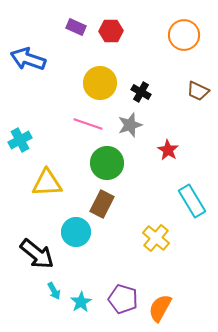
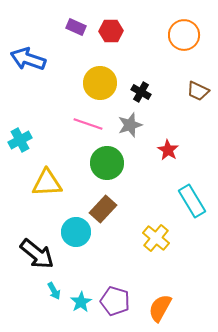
brown rectangle: moved 1 px right, 5 px down; rotated 16 degrees clockwise
purple pentagon: moved 8 px left, 2 px down
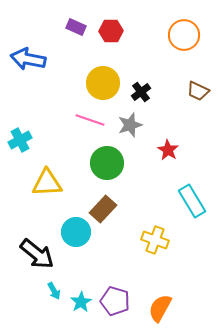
blue arrow: rotated 8 degrees counterclockwise
yellow circle: moved 3 px right
black cross: rotated 24 degrees clockwise
pink line: moved 2 px right, 4 px up
yellow cross: moved 1 px left, 2 px down; rotated 20 degrees counterclockwise
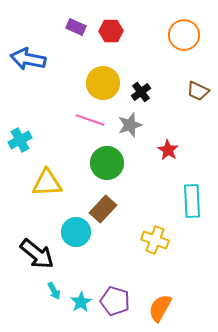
cyan rectangle: rotated 28 degrees clockwise
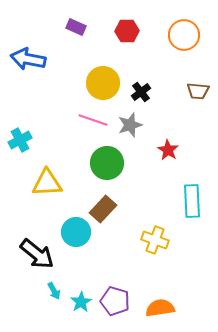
red hexagon: moved 16 px right
brown trapezoid: rotated 20 degrees counterclockwise
pink line: moved 3 px right
orange semicircle: rotated 52 degrees clockwise
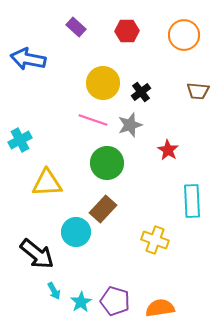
purple rectangle: rotated 18 degrees clockwise
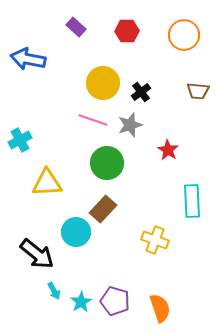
orange semicircle: rotated 80 degrees clockwise
